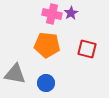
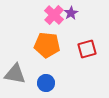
pink cross: moved 2 px right, 1 px down; rotated 30 degrees clockwise
red square: rotated 30 degrees counterclockwise
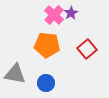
red square: rotated 24 degrees counterclockwise
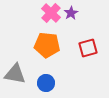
pink cross: moved 3 px left, 2 px up
red square: moved 1 px right, 1 px up; rotated 24 degrees clockwise
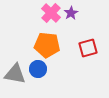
blue circle: moved 8 px left, 14 px up
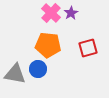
orange pentagon: moved 1 px right
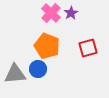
orange pentagon: moved 1 px left, 1 px down; rotated 15 degrees clockwise
gray triangle: rotated 15 degrees counterclockwise
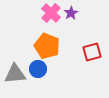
red square: moved 4 px right, 4 px down
